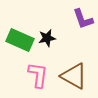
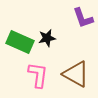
purple L-shape: moved 1 px up
green rectangle: moved 2 px down
brown triangle: moved 2 px right, 2 px up
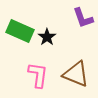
black star: moved 1 px up; rotated 24 degrees counterclockwise
green rectangle: moved 11 px up
brown triangle: rotated 8 degrees counterclockwise
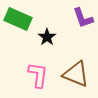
green rectangle: moved 2 px left, 12 px up
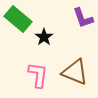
green rectangle: rotated 16 degrees clockwise
black star: moved 3 px left
brown triangle: moved 1 px left, 2 px up
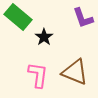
green rectangle: moved 2 px up
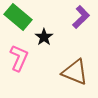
purple L-shape: moved 2 px left, 1 px up; rotated 115 degrees counterclockwise
pink L-shape: moved 19 px left, 17 px up; rotated 16 degrees clockwise
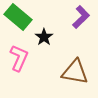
brown triangle: rotated 12 degrees counterclockwise
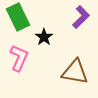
green rectangle: rotated 24 degrees clockwise
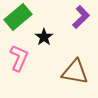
green rectangle: rotated 76 degrees clockwise
